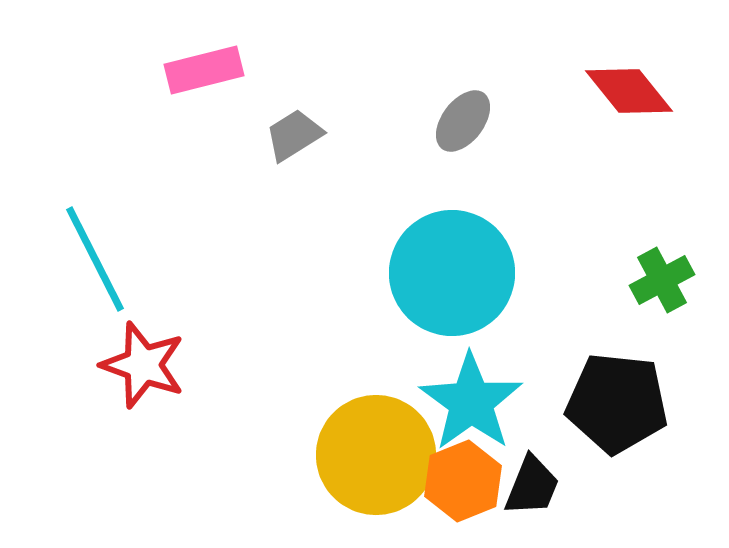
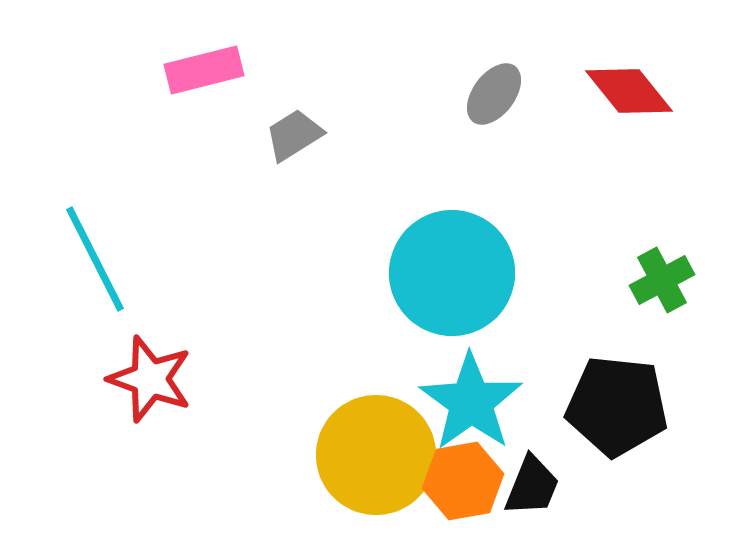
gray ellipse: moved 31 px right, 27 px up
red star: moved 7 px right, 14 px down
black pentagon: moved 3 px down
orange hexagon: rotated 12 degrees clockwise
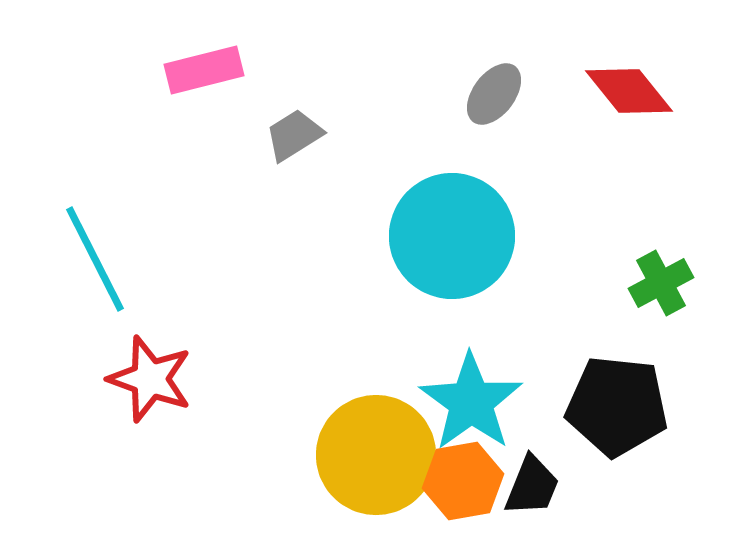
cyan circle: moved 37 px up
green cross: moved 1 px left, 3 px down
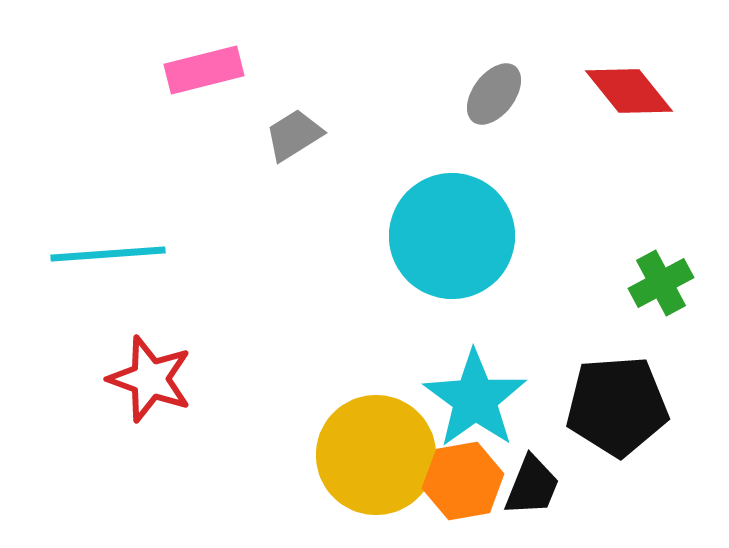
cyan line: moved 13 px right, 5 px up; rotated 67 degrees counterclockwise
cyan star: moved 4 px right, 3 px up
black pentagon: rotated 10 degrees counterclockwise
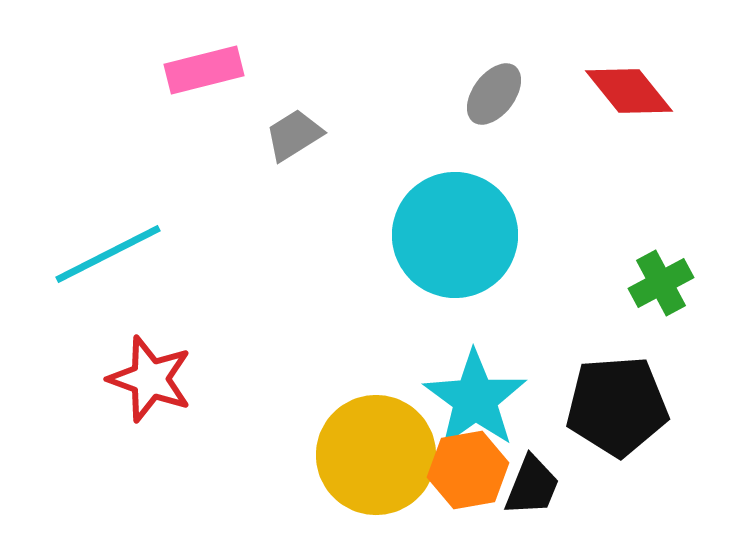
cyan circle: moved 3 px right, 1 px up
cyan line: rotated 23 degrees counterclockwise
orange hexagon: moved 5 px right, 11 px up
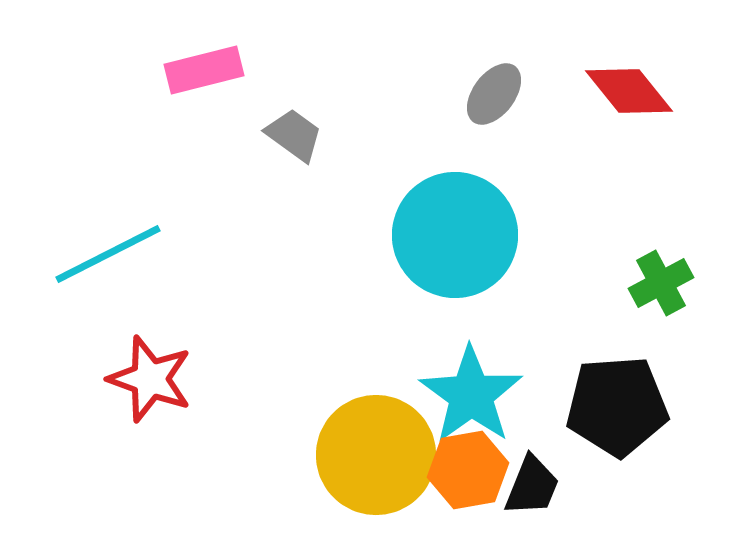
gray trapezoid: rotated 68 degrees clockwise
cyan star: moved 4 px left, 4 px up
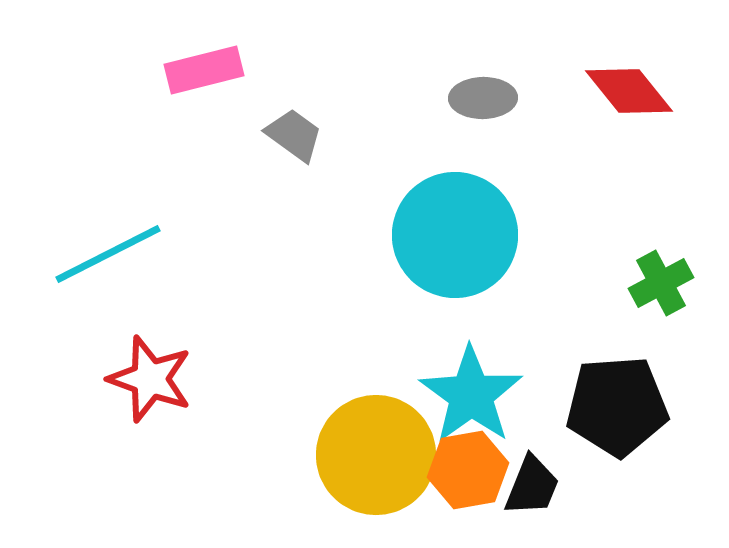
gray ellipse: moved 11 px left, 4 px down; rotated 52 degrees clockwise
